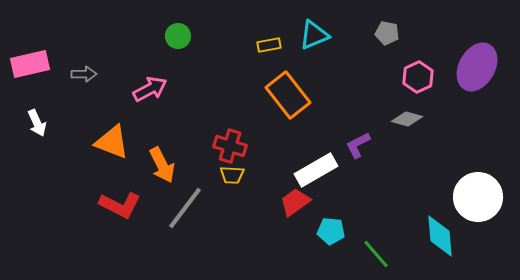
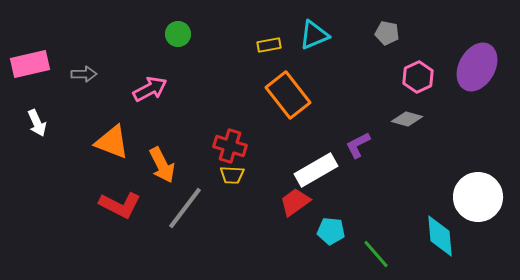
green circle: moved 2 px up
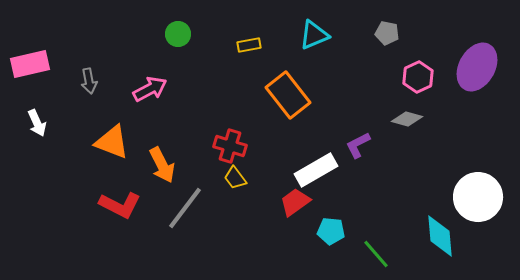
yellow rectangle: moved 20 px left
gray arrow: moved 5 px right, 7 px down; rotated 80 degrees clockwise
yellow trapezoid: moved 3 px right, 3 px down; rotated 50 degrees clockwise
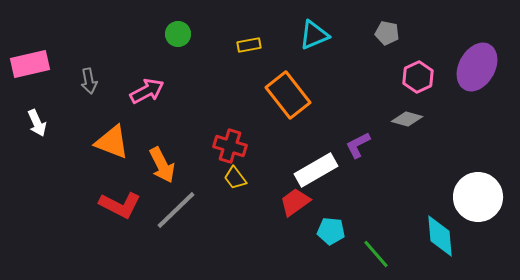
pink arrow: moved 3 px left, 2 px down
gray line: moved 9 px left, 2 px down; rotated 9 degrees clockwise
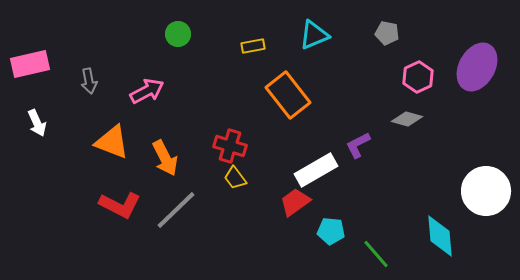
yellow rectangle: moved 4 px right, 1 px down
orange arrow: moved 3 px right, 7 px up
white circle: moved 8 px right, 6 px up
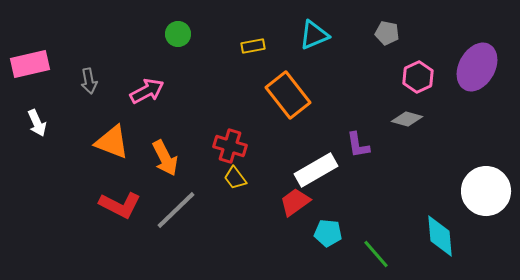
purple L-shape: rotated 72 degrees counterclockwise
cyan pentagon: moved 3 px left, 2 px down
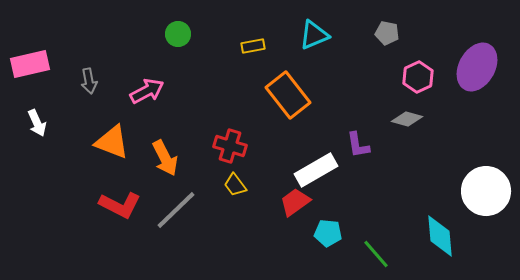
yellow trapezoid: moved 7 px down
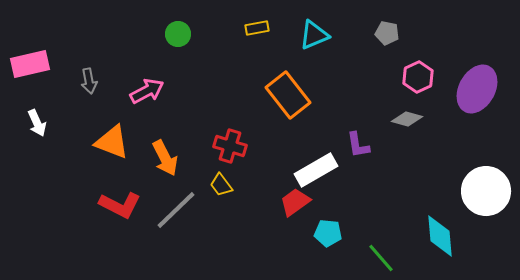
yellow rectangle: moved 4 px right, 18 px up
purple ellipse: moved 22 px down
yellow trapezoid: moved 14 px left
green line: moved 5 px right, 4 px down
